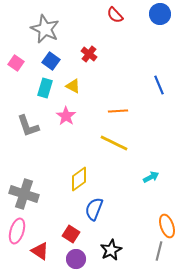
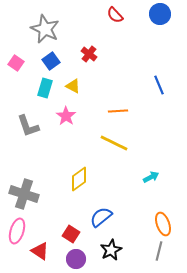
blue square: rotated 18 degrees clockwise
blue semicircle: moved 7 px right, 8 px down; rotated 30 degrees clockwise
orange ellipse: moved 4 px left, 2 px up
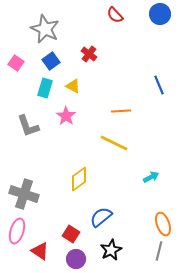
orange line: moved 3 px right
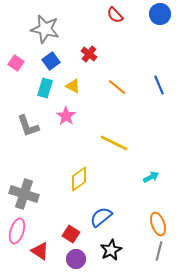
gray star: rotated 12 degrees counterclockwise
orange line: moved 4 px left, 24 px up; rotated 42 degrees clockwise
orange ellipse: moved 5 px left
